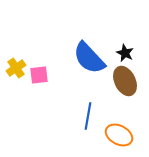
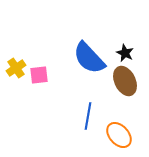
orange ellipse: rotated 20 degrees clockwise
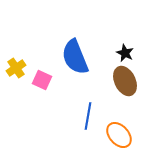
blue semicircle: moved 14 px left, 1 px up; rotated 21 degrees clockwise
pink square: moved 3 px right, 5 px down; rotated 30 degrees clockwise
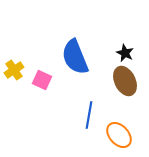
yellow cross: moved 2 px left, 2 px down
blue line: moved 1 px right, 1 px up
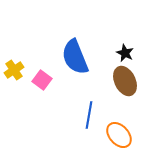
pink square: rotated 12 degrees clockwise
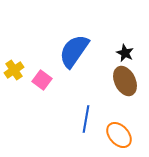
blue semicircle: moved 1 px left, 6 px up; rotated 57 degrees clockwise
blue line: moved 3 px left, 4 px down
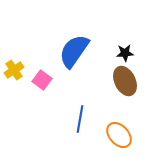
black star: rotated 30 degrees counterclockwise
blue line: moved 6 px left
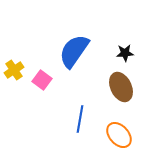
brown ellipse: moved 4 px left, 6 px down
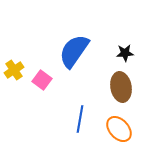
brown ellipse: rotated 16 degrees clockwise
orange ellipse: moved 6 px up
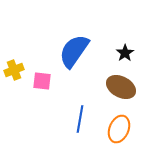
black star: rotated 30 degrees counterclockwise
yellow cross: rotated 12 degrees clockwise
pink square: moved 1 px down; rotated 30 degrees counterclockwise
brown ellipse: rotated 52 degrees counterclockwise
orange ellipse: rotated 64 degrees clockwise
